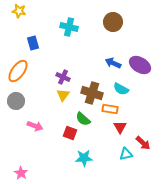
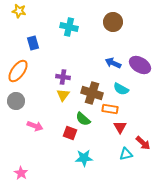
purple cross: rotated 16 degrees counterclockwise
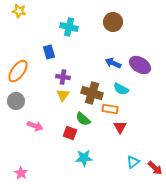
blue rectangle: moved 16 px right, 9 px down
red arrow: moved 12 px right, 25 px down
cyan triangle: moved 7 px right, 8 px down; rotated 24 degrees counterclockwise
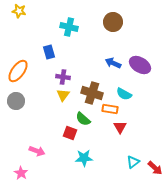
cyan semicircle: moved 3 px right, 5 px down
pink arrow: moved 2 px right, 25 px down
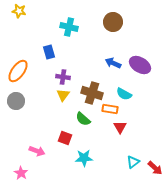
red square: moved 5 px left, 5 px down
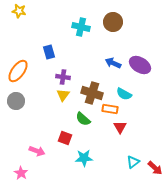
cyan cross: moved 12 px right
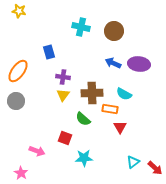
brown circle: moved 1 px right, 9 px down
purple ellipse: moved 1 px left, 1 px up; rotated 25 degrees counterclockwise
brown cross: rotated 20 degrees counterclockwise
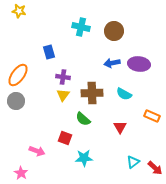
blue arrow: moved 1 px left; rotated 35 degrees counterclockwise
orange ellipse: moved 4 px down
orange rectangle: moved 42 px right, 7 px down; rotated 14 degrees clockwise
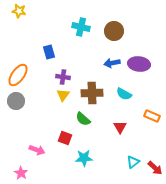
pink arrow: moved 1 px up
